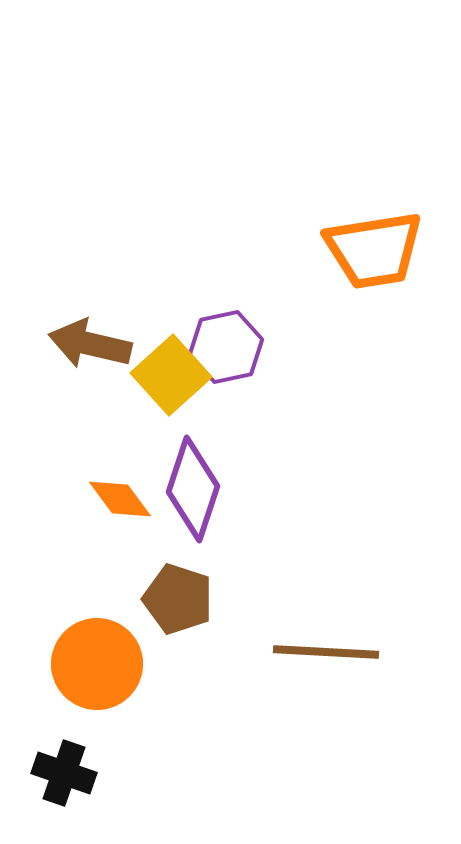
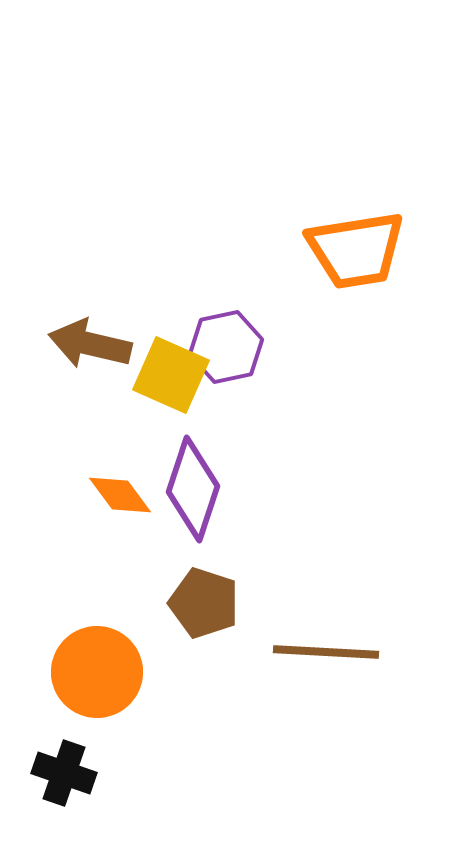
orange trapezoid: moved 18 px left
yellow square: rotated 24 degrees counterclockwise
orange diamond: moved 4 px up
brown pentagon: moved 26 px right, 4 px down
orange circle: moved 8 px down
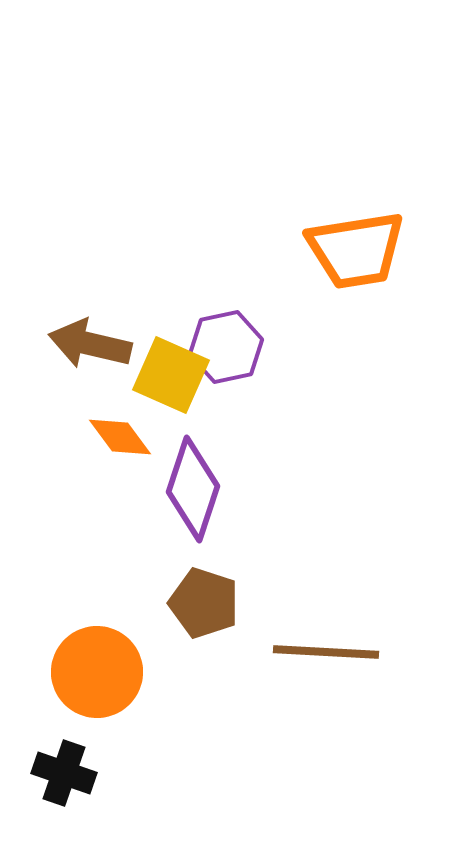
orange diamond: moved 58 px up
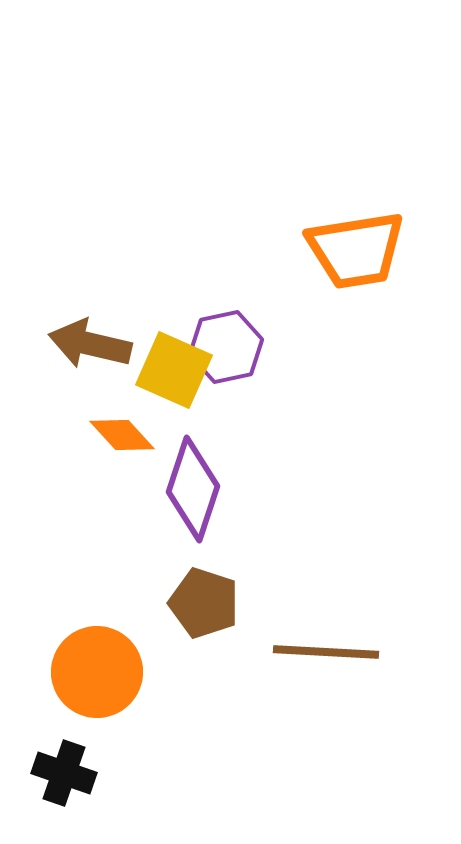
yellow square: moved 3 px right, 5 px up
orange diamond: moved 2 px right, 2 px up; rotated 6 degrees counterclockwise
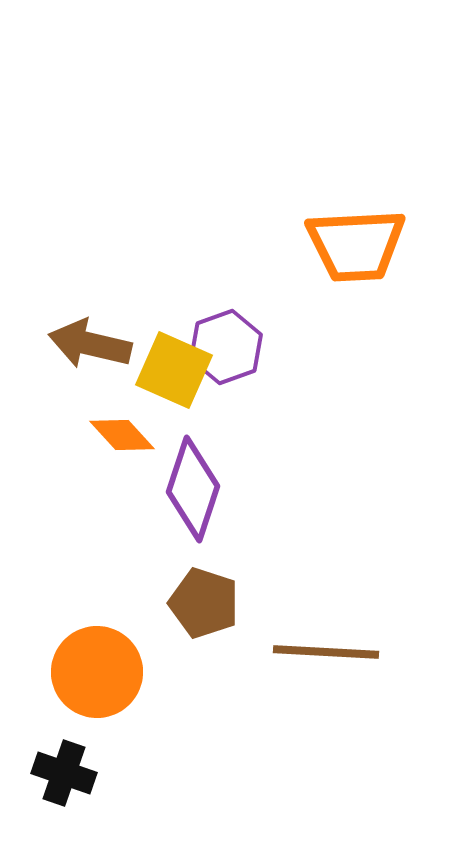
orange trapezoid: moved 5 px up; rotated 6 degrees clockwise
purple hexagon: rotated 8 degrees counterclockwise
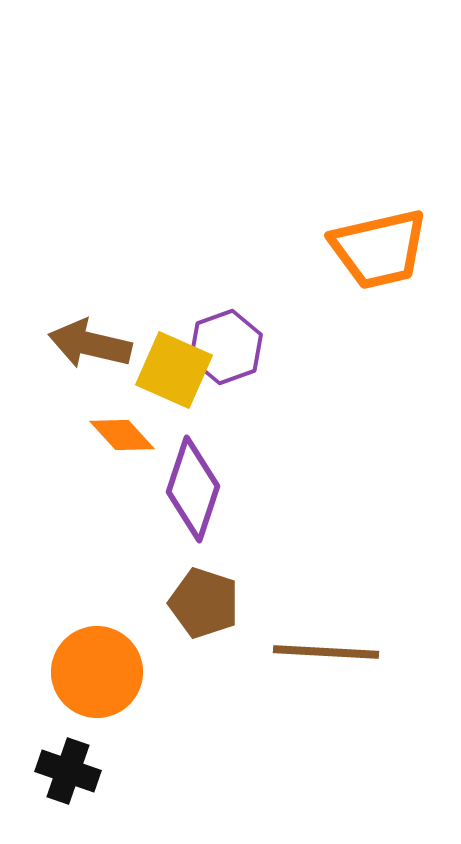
orange trapezoid: moved 23 px right, 4 px down; rotated 10 degrees counterclockwise
black cross: moved 4 px right, 2 px up
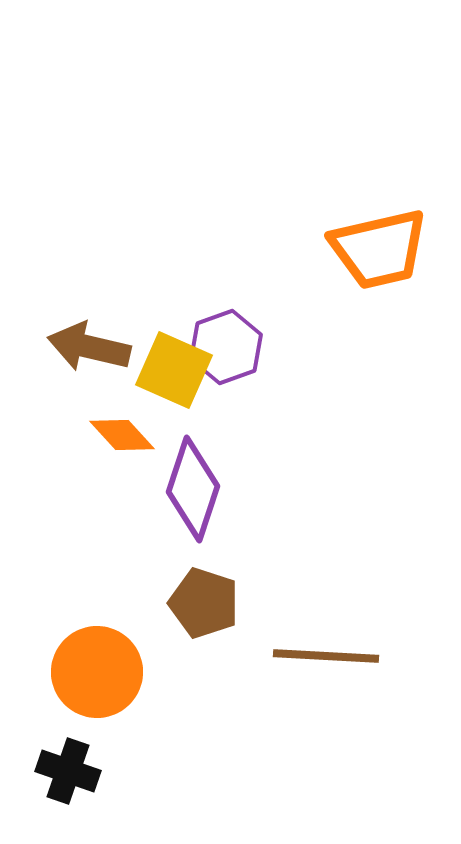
brown arrow: moved 1 px left, 3 px down
brown line: moved 4 px down
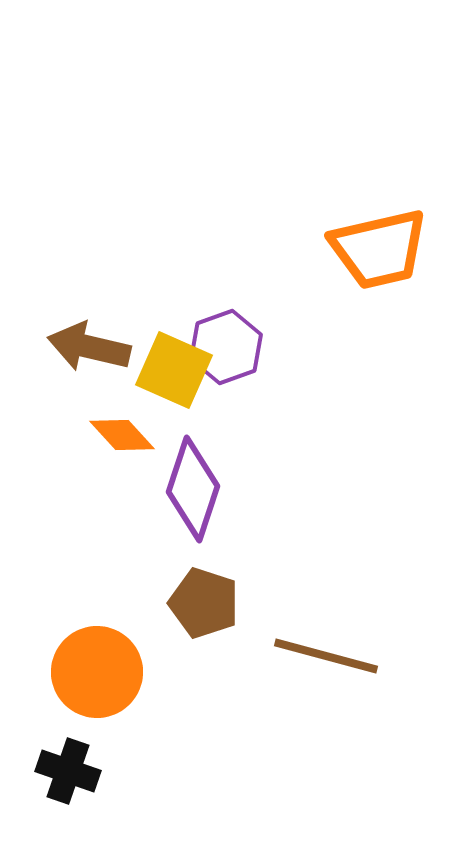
brown line: rotated 12 degrees clockwise
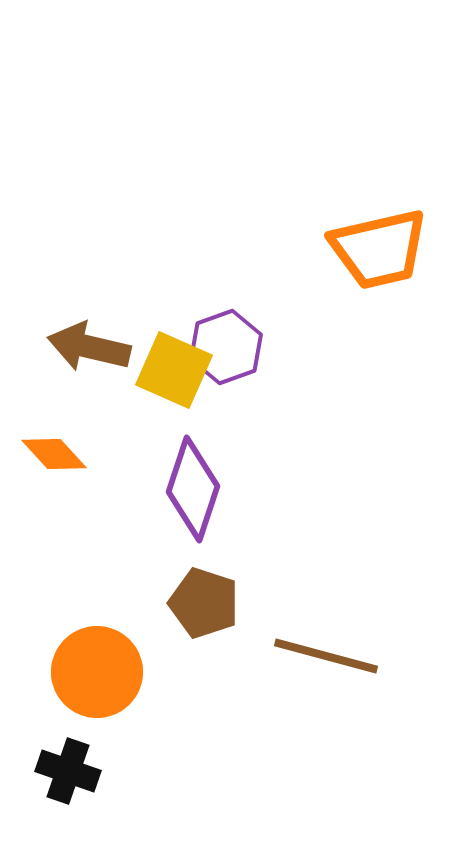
orange diamond: moved 68 px left, 19 px down
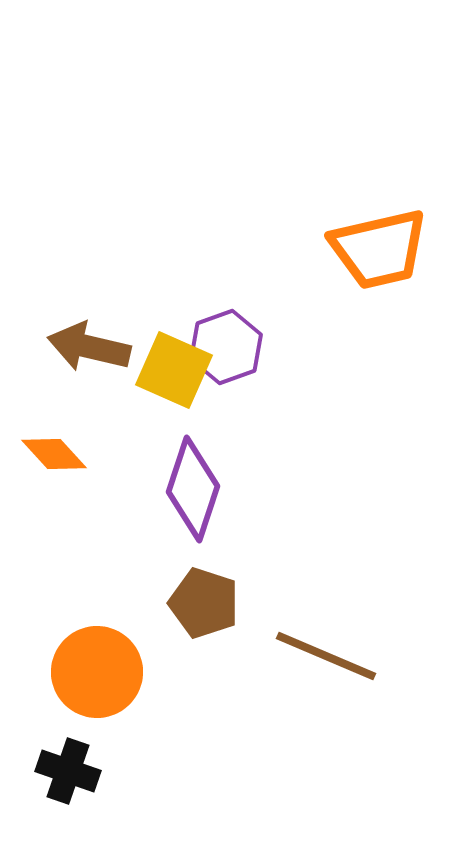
brown line: rotated 8 degrees clockwise
